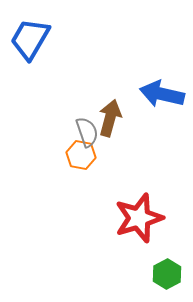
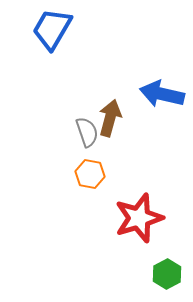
blue trapezoid: moved 22 px right, 10 px up
orange hexagon: moved 9 px right, 19 px down
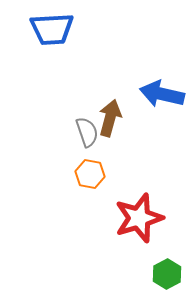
blue trapezoid: rotated 123 degrees counterclockwise
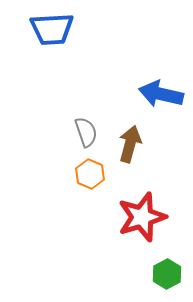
blue arrow: moved 1 px left
brown arrow: moved 20 px right, 26 px down
gray semicircle: moved 1 px left
orange hexagon: rotated 12 degrees clockwise
red star: moved 3 px right, 1 px up
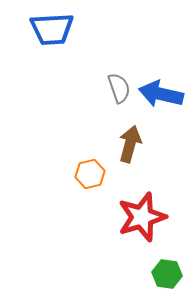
gray semicircle: moved 33 px right, 44 px up
orange hexagon: rotated 24 degrees clockwise
green hexagon: rotated 24 degrees counterclockwise
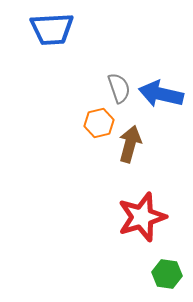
orange hexagon: moved 9 px right, 51 px up
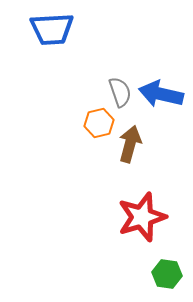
gray semicircle: moved 1 px right, 4 px down
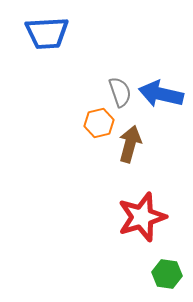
blue trapezoid: moved 5 px left, 4 px down
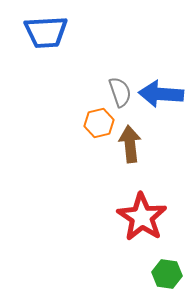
blue trapezoid: moved 1 px left, 1 px up
blue arrow: rotated 9 degrees counterclockwise
brown arrow: rotated 21 degrees counterclockwise
red star: rotated 21 degrees counterclockwise
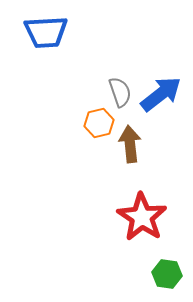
blue arrow: rotated 138 degrees clockwise
